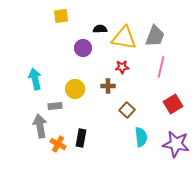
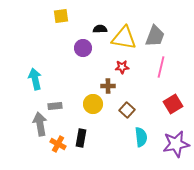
yellow circle: moved 18 px right, 15 px down
gray arrow: moved 2 px up
purple star: rotated 20 degrees counterclockwise
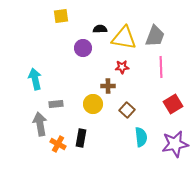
pink line: rotated 15 degrees counterclockwise
gray rectangle: moved 1 px right, 2 px up
purple star: moved 1 px left
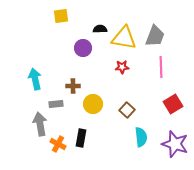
brown cross: moved 35 px left
purple star: rotated 28 degrees clockwise
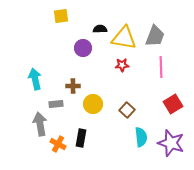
red star: moved 2 px up
purple star: moved 4 px left, 1 px up
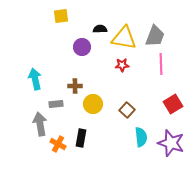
purple circle: moved 1 px left, 1 px up
pink line: moved 3 px up
brown cross: moved 2 px right
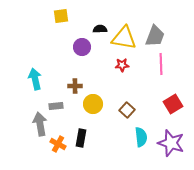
gray rectangle: moved 2 px down
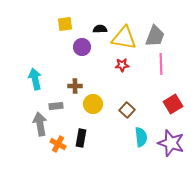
yellow square: moved 4 px right, 8 px down
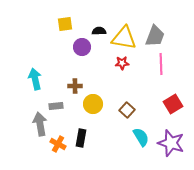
black semicircle: moved 1 px left, 2 px down
red star: moved 2 px up
cyan semicircle: rotated 24 degrees counterclockwise
